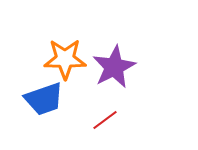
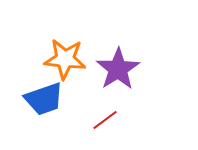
orange star: rotated 6 degrees clockwise
purple star: moved 4 px right, 2 px down; rotated 6 degrees counterclockwise
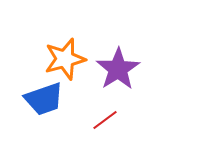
orange star: rotated 21 degrees counterclockwise
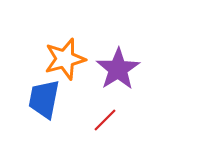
blue trapezoid: rotated 120 degrees clockwise
red line: rotated 8 degrees counterclockwise
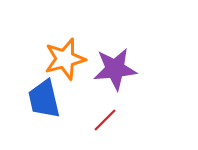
purple star: moved 3 px left; rotated 27 degrees clockwise
blue trapezoid: rotated 24 degrees counterclockwise
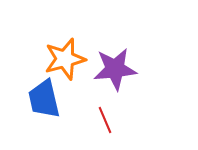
red line: rotated 68 degrees counterclockwise
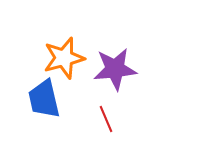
orange star: moved 1 px left, 1 px up
red line: moved 1 px right, 1 px up
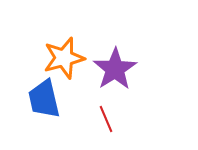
purple star: rotated 27 degrees counterclockwise
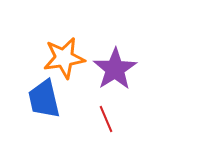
orange star: rotated 6 degrees clockwise
